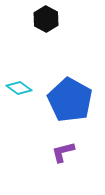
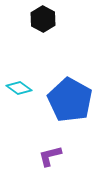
black hexagon: moved 3 px left
purple L-shape: moved 13 px left, 4 px down
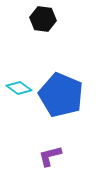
black hexagon: rotated 20 degrees counterclockwise
blue pentagon: moved 9 px left, 5 px up; rotated 6 degrees counterclockwise
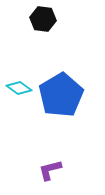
blue pentagon: rotated 18 degrees clockwise
purple L-shape: moved 14 px down
